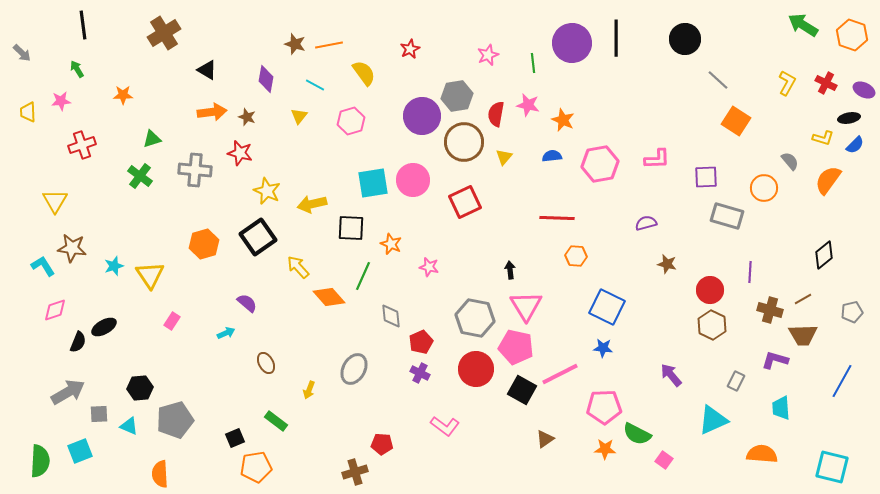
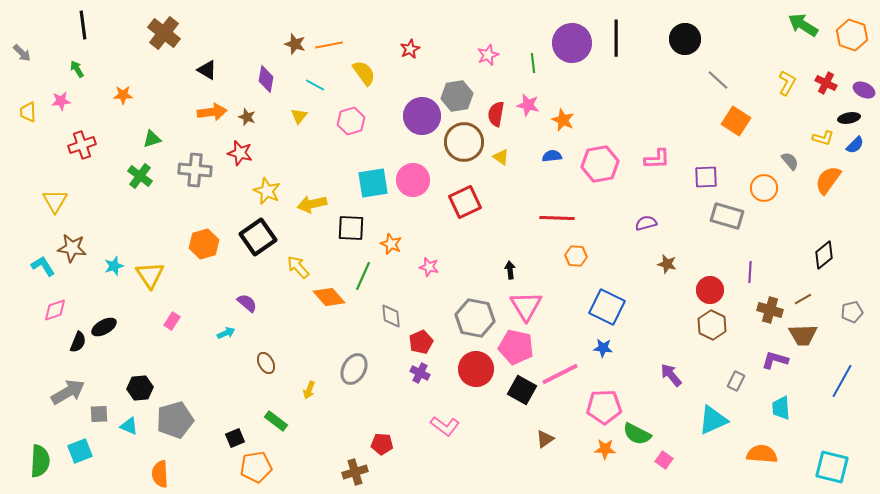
brown cross at (164, 33): rotated 20 degrees counterclockwise
yellow triangle at (504, 157): moved 3 px left; rotated 36 degrees counterclockwise
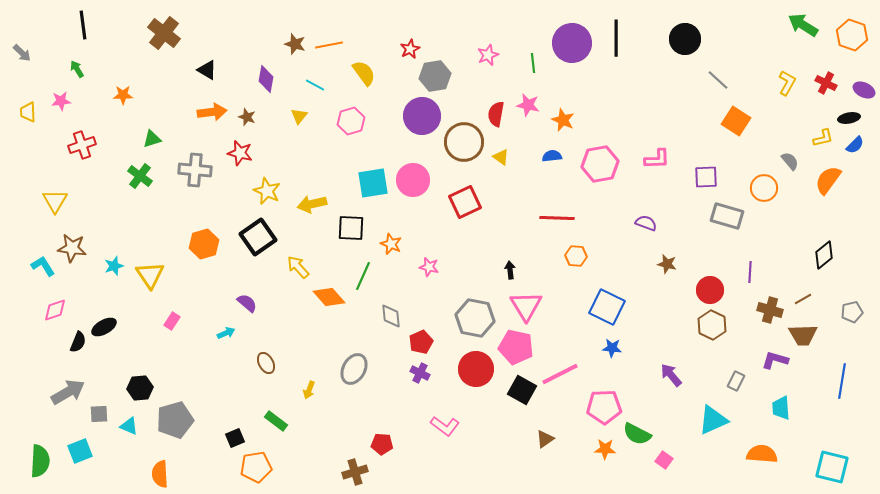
gray hexagon at (457, 96): moved 22 px left, 20 px up
yellow L-shape at (823, 138): rotated 30 degrees counterclockwise
purple semicircle at (646, 223): rotated 35 degrees clockwise
blue star at (603, 348): moved 9 px right
blue line at (842, 381): rotated 20 degrees counterclockwise
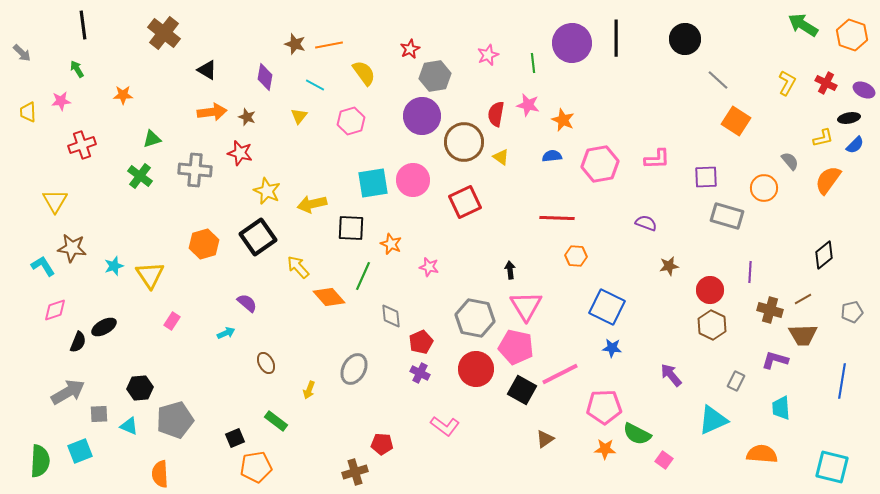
purple diamond at (266, 79): moved 1 px left, 2 px up
brown star at (667, 264): moved 2 px right, 2 px down; rotated 24 degrees counterclockwise
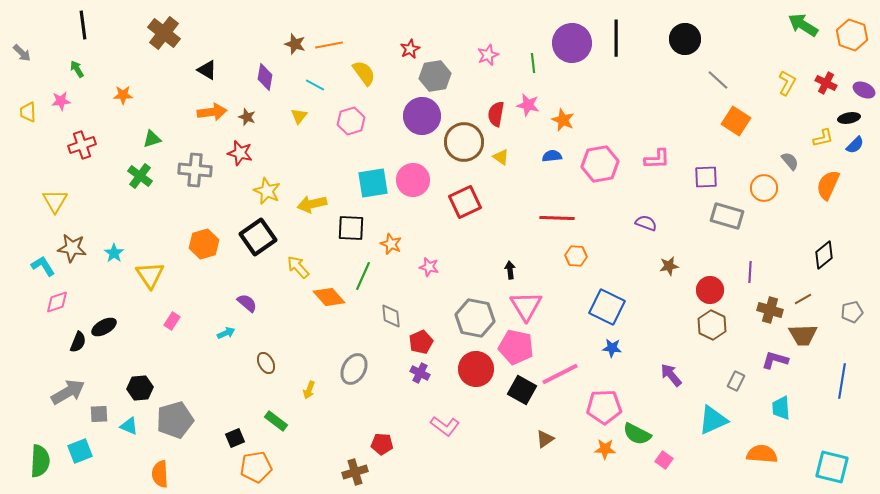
orange semicircle at (828, 180): moved 5 px down; rotated 12 degrees counterclockwise
cyan star at (114, 266): moved 13 px up; rotated 18 degrees counterclockwise
pink diamond at (55, 310): moved 2 px right, 8 px up
